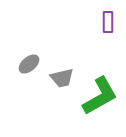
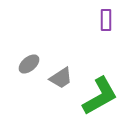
purple rectangle: moved 2 px left, 2 px up
gray trapezoid: moved 1 px left; rotated 20 degrees counterclockwise
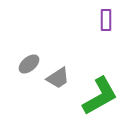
gray trapezoid: moved 3 px left
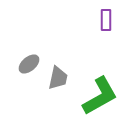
gray trapezoid: rotated 45 degrees counterclockwise
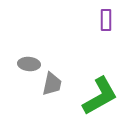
gray ellipse: rotated 45 degrees clockwise
gray trapezoid: moved 6 px left, 6 px down
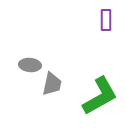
gray ellipse: moved 1 px right, 1 px down
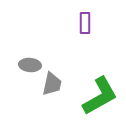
purple rectangle: moved 21 px left, 3 px down
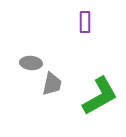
purple rectangle: moved 1 px up
gray ellipse: moved 1 px right, 2 px up
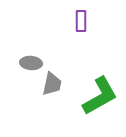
purple rectangle: moved 4 px left, 1 px up
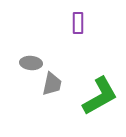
purple rectangle: moved 3 px left, 2 px down
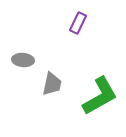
purple rectangle: rotated 25 degrees clockwise
gray ellipse: moved 8 px left, 3 px up
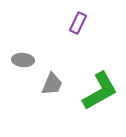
gray trapezoid: rotated 10 degrees clockwise
green L-shape: moved 5 px up
